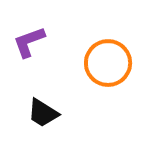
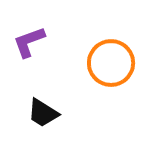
orange circle: moved 3 px right
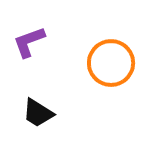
black trapezoid: moved 5 px left
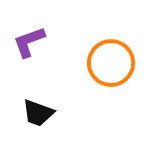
black trapezoid: rotated 12 degrees counterclockwise
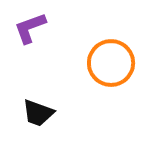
purple L-shape: moved 1 px right, 14 px up
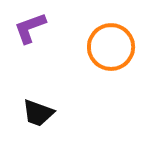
orange circle: moved 16 px up
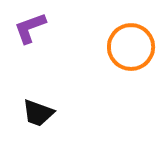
orange circle: moved 20 px right
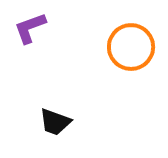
black trapezoid: moved 17 px right, 9 px down
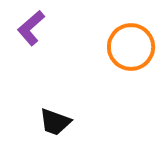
purple L-shape: moved 1 px right; rotated 21 degrees counterclockwise
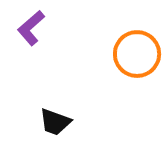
orange circle: moved 6 px right, 7 px down
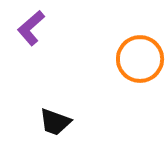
orange circle: moved 3 px right, 5 px down
